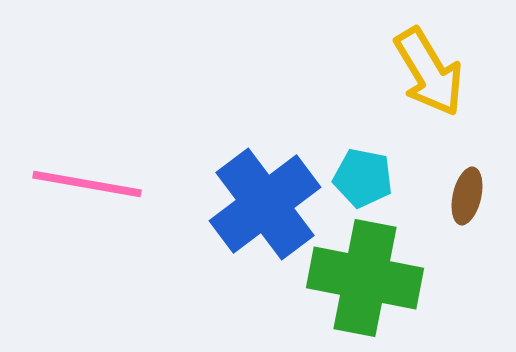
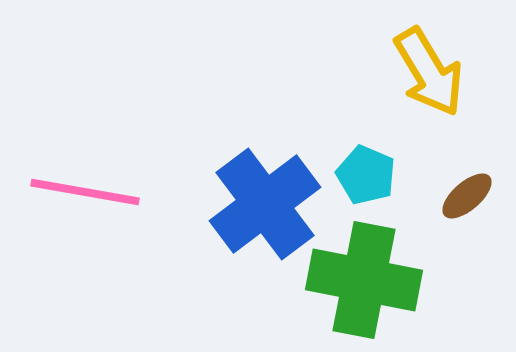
cyan pentagon: moved 3 px right, 3 px up; rotated 12 degrees clockwise
pink line: moved 2 px left, 8 px down
brown ellipse: rotated 36 degrees clockwise
green cross: moved 1 px left, 2 px down
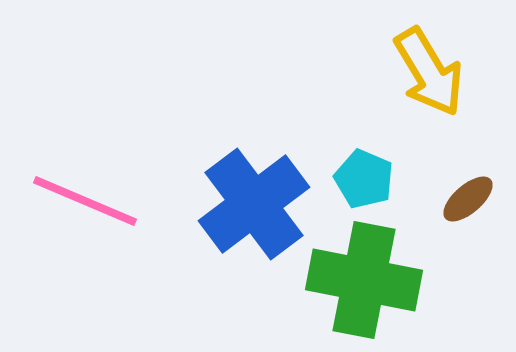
cyan pentagon: moved 2 px left, 4 px down
pink line: moved 9 px down; rotated 13 degrees clockwise
brown ellipse: moved 1 px right, 3 px down
blue cross: moved 11 px left
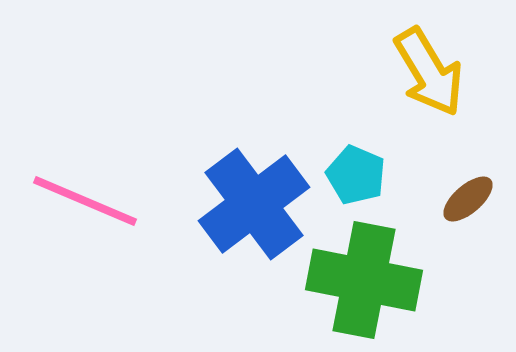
cyan pentagon: moved 8 px left, 4 px up
